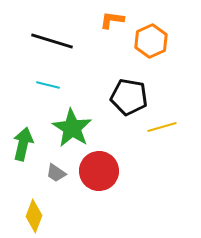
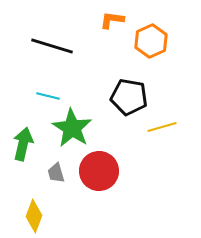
black line: moved 5 px down
cyan line: moved 11 px down
gray trapezoid: rotated 40 degrees clockwise
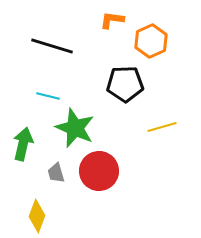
black pentagon: moved 4 px left, 13 px up; rotated 12 degrees counterclockwise
green star: moved 3 px right; rotated 9 degrees counterclockwise
yellow diamond: moved 3 px right
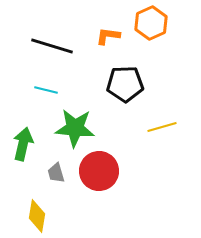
orange L-shape: moved 4 px left, 16 px down
orange hexagon: moved 18 px up
cyan line: moved 2 px left, 6 px up
green star: rotated 18 degrees counterclockwise
yellow diamond: rotated 12 degrees counterclockwise
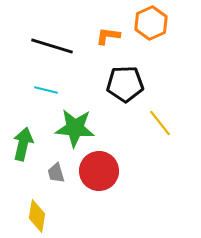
yellow line: moved 2 px left, 4 px up; rotated 68 degrees clockwise
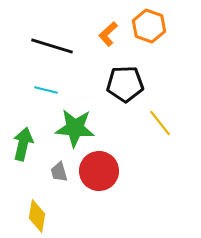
orange hexagon: moved 2 px left, 3 px down; rotated 16 degrees counterclockwise
orange L-shape: moved 2 px up; rotated 50 degrees counterclockwise
gray trapezoid: moved 3 px right, 1 px up
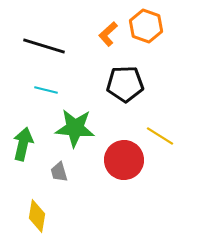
orange hexagon: moved 3 px left
black line: moved 8 px left
yellow line: moved 13 px down; rotated 20 degrees counterclockwise
red circle: moved 25 px right, 11 px up
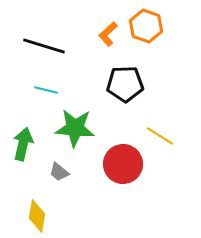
red circle: moved 1 px left, 4 px down
gray trapezoid: rotated 35 degrees counterclockwise
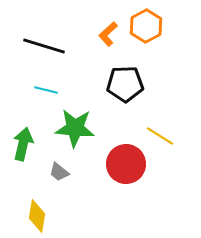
orange hexagon: rotated 12 degrees clockwise
red circle: moved 3 px right
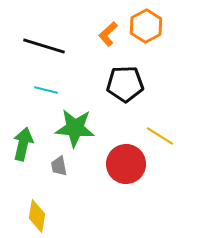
gray trapezoid: moved 6 px up; rotated 40 degrees clockwise
